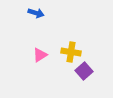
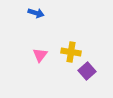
pink triangle: rotated 21 degrees counterclockwise
purple square: moved 3 px right
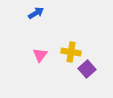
blue arrow: rotated 49 degrees counterclockwise
purple square: moved 2 px up
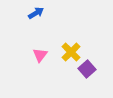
yellow cross: rotated 36 degrees clockwise
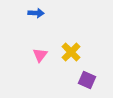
blue arrow: rotated 35 degrees clockwise
purple square: moved 11 px down; rotated 24 degrees counterclockwise
